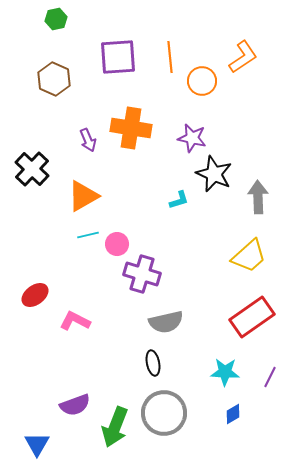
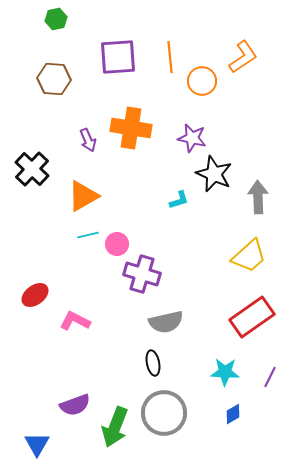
brown hexagon: rotated 20 degrees counterclockwise
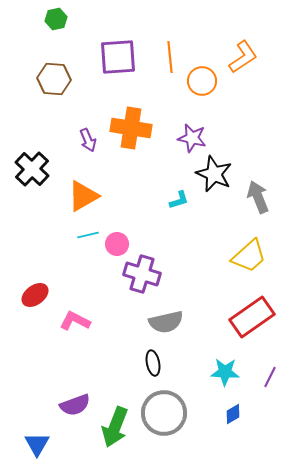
gray arrow: rotated 20 degrees counterclockwise
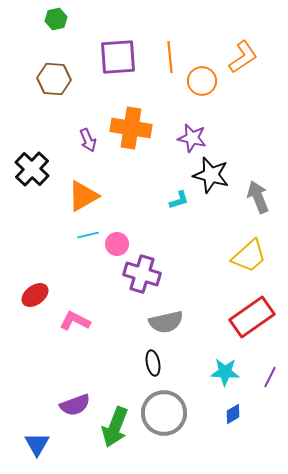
black star: moved 3 px left, 1 px down; rotated 9 degrees counterclockwise
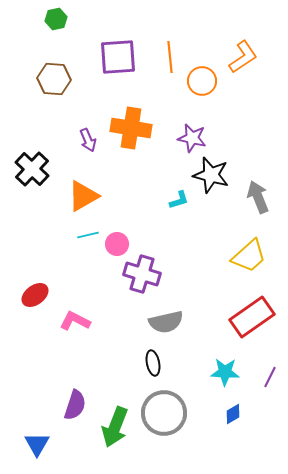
purple semicircle: rotated 52 degrees counterclockwise
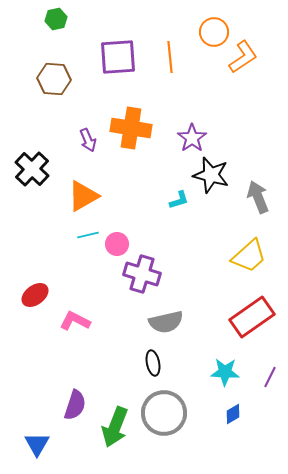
orange circle: moved 12 px right, 49 px up
purple star: rotated 24 degrees clockwise
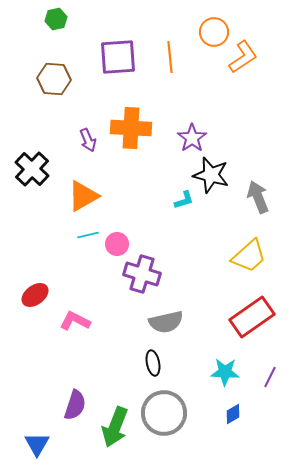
orange cross: rotated 6 degrees counterclockwise
cyan L-shape: moved 5 px right
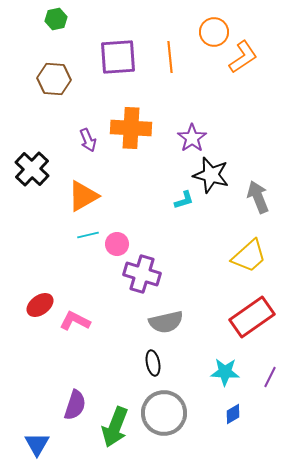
red ellipse: moved 5 px right, 10 px down
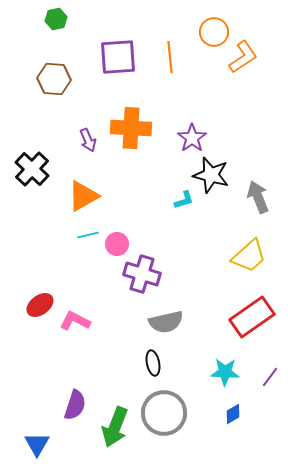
purple line: rotated 10 degrees clockwise
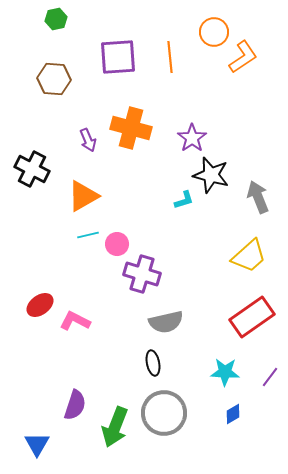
orange cross: rotated 12 degrees clockwise
black cross: rotated 16 degrees counterclockwise
